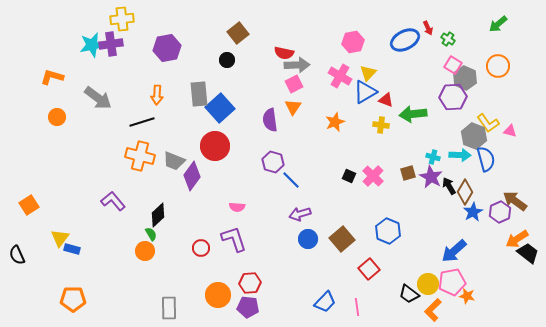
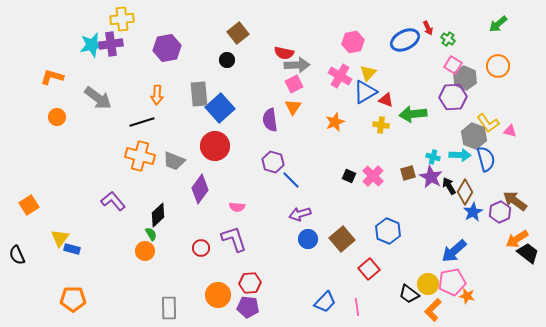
purple diamond at (192, 176): moved 8 px right, 13 px down
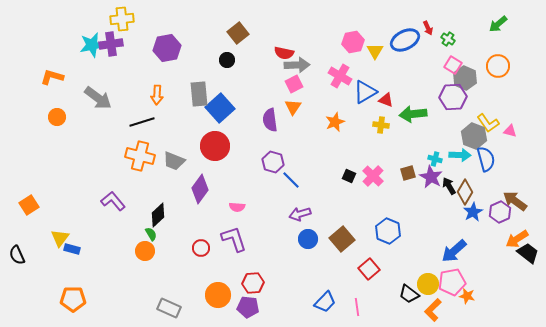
yellow triangle at (368, 73): moved 7 px right, 22 px up; rotated 12 degrees counterclockwise
cyan cross at (433, 157): moved 2 px right, 2 px down
red hexagon at (250, 283): moved 3 px right
gray rectangle at (169, 308): rotated 65 degrees counterclockwise
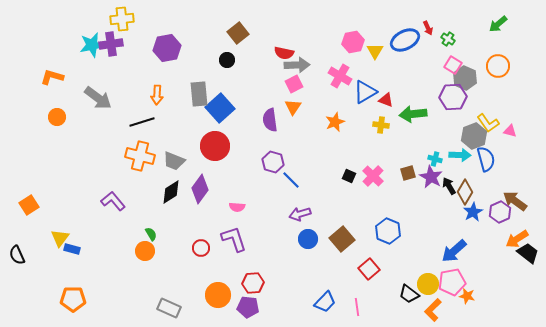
gray hexagon at (474, 136): rotated 20 degrees clockwise
black diamond at (158, 215): moved 13 px right, 23 px up; rotated 10 degrees clockwise
